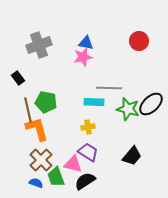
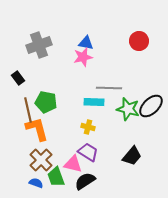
black ellipse: moved 2 px down
yellow cross: rotated 24 degrees clockwise
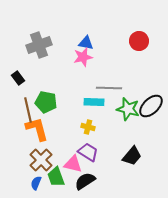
blue semicircle: rotated 88 degrees counterclockwise
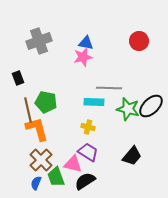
gray cross: moved 4 px up
black rectangle: rotated 16 degrees clockwise
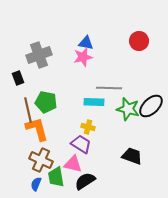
gray cross: moved 14 px down
purple trapezoid: moved 7 px left, 8 px up
black trapezoid: rotated 110 degrees counterclockwise
brown cross: rotated 20 degrees counterclockwise
green trapezoid: rotated 10 degrees clockwise
blue semicircle: moved 1 px down
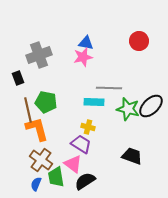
brown cross: rotated 10 degrees clockwise
pink triangle: rotated 24 degrees clockwise
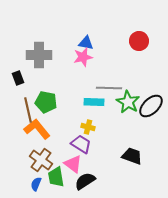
gray cross: rotated 20 degrees clockwise
green star: moved 7 px up; rotated 15 degrees clockwise
orange L-shape: rotated 24 degrees counterclockwise
